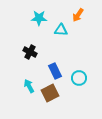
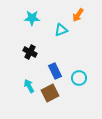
cyan star: moved 7 px left
cyan triangle: rotated 24 degrees counterclockwise
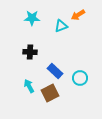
orange arrow: rotated 24 degrees clockwise
cyan triangle: moved 4 px up
black cross: rotated 24 degrees counterclockwise
blue rectangle: rotated 21 degrees counterclockwise
cyan circle: moved 1 px right
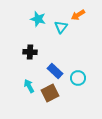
cyan star: moved 6 px right, 1 px down; rotated 14 degrees clockwise
cyan triangle: moved 1 px down; rotated 32 degrees counterclockwise
cyan circle: moved 2 px left
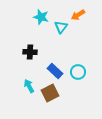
cyan star: moved 3 px right, 2 px up
cyan circle: moved 6 px up
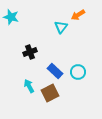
cyan star: moved 30 px left
black cross: rotated 24 degrees counterclockwise
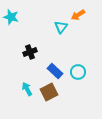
cyan arrow: moved 2 px left, 3 px down
brown square: moved 1 px left, 1 px up
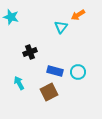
blue rectangle: rotated 28 degrees counterclockwise
cyan arrow: moved 8 px left, 6 px up
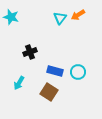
cyan triangle: moved 1 px left, 9 px up
cyan arrow: rotated 120 degrees counterclockwise
brown square: rotated 30 degrees counterclockwise
